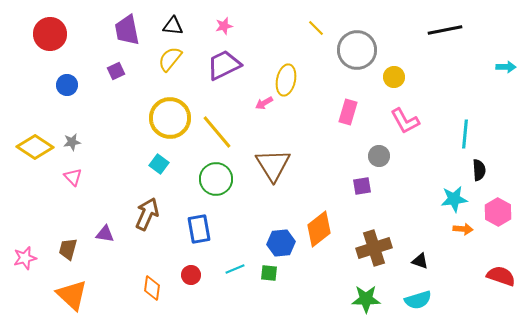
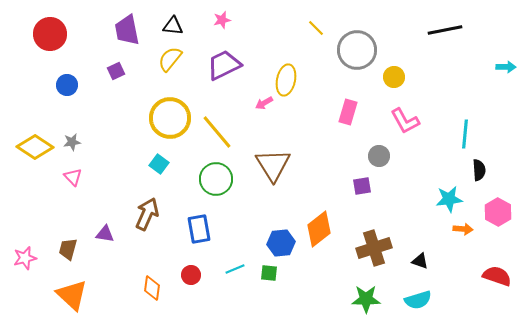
pink star at (224, 26): moved 2 px left, 6 px up
cyan star at (454, 199): moved 5 px left
red semicircle at (501, 276): moved 4 px left
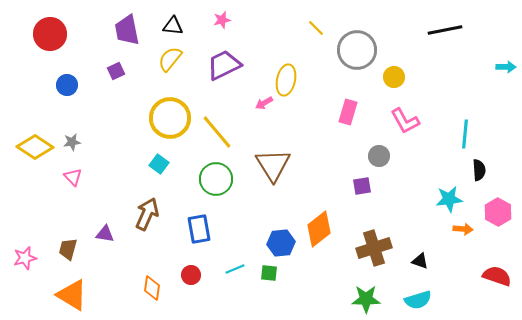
orange triangle at (72, 295): rotated 12 degrees counterclockwise
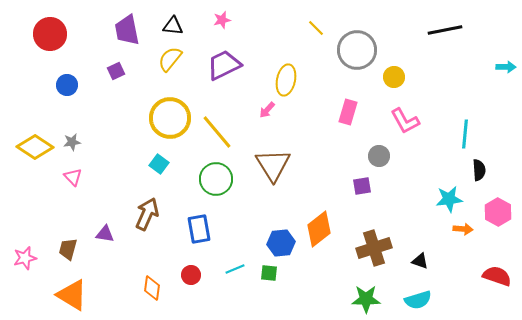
pink arrow at (264, 103): moved 3 px right, 7 px down; rotated 18 degrees counterclockwise
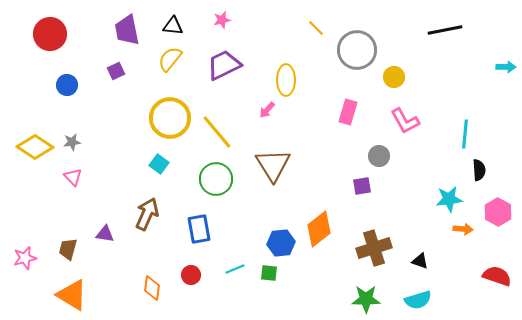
yellow ellipse at (286, 80): rotated 12 degrees counterclockwise
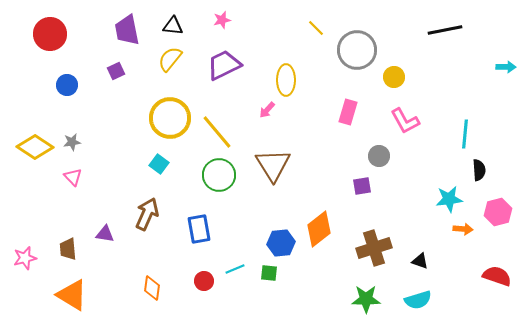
green circle at (216, 179): moved 3 px right, 4 px up
pink hexagon at (498, 212): rotated 16 degrees clockwise
brown trapezoid at (68, 249): rotated 20 degrees counterclockwise
red circle at (191, 275): moved 13 px right, 6 px down
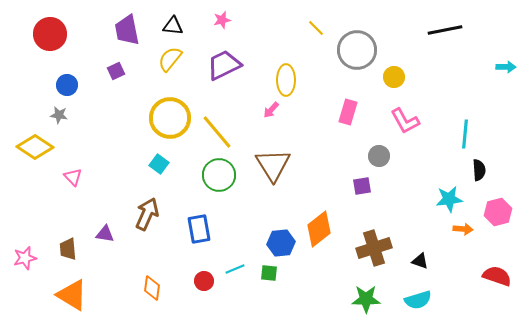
pink arrow at (267, 110): moved 4 px right
gray star at (72, 142): moved 13 px left, 27 px up; rotated 18 degrees clockwise
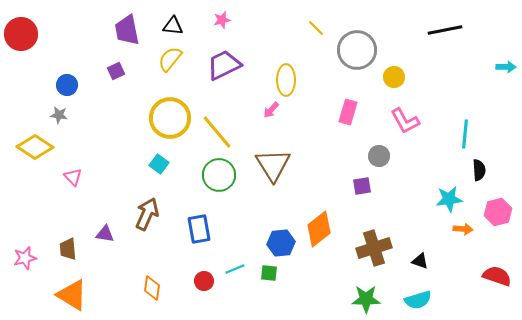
red circle at (50, 34): moved 29 px left
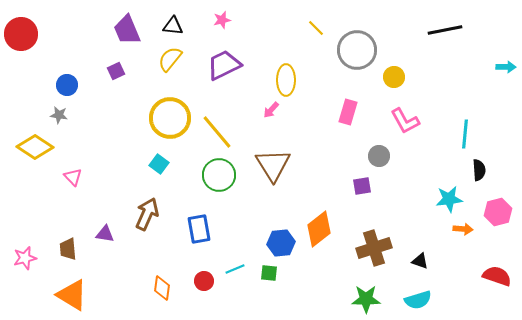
purple trapezoid at (127, 30): rotated 12 degrees counterclockwise
orange diamond at (152, 288): moved 10 px right
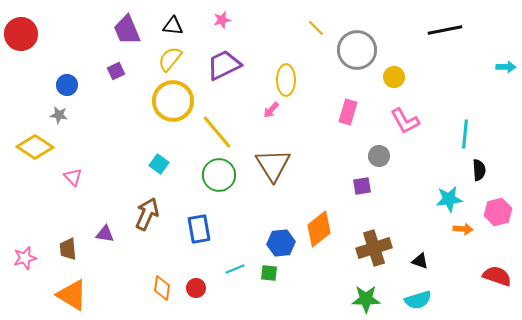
yellow circle at (170, 118): moved 3 px right, 17 px up
red circle at (204, 281): moved 8 px left, 7 px down
